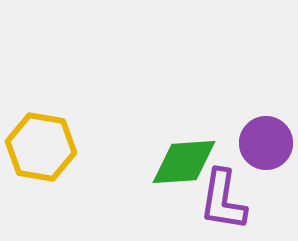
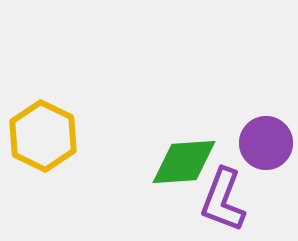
yellow hexagon: moved 2 px right, 11 px up; rotated 16 degrees clockwise
purple L-shape: rotated 12 degrees clockwise
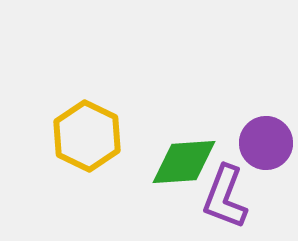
yellow hexagon: moved 44 px right
purple L-shape: moved 2 px right, 3 px up
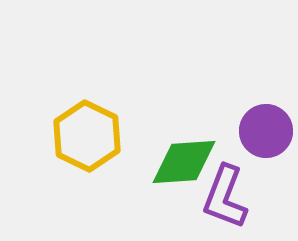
purple circle: moved 12 px up
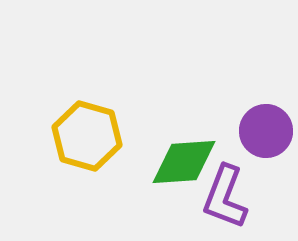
yellow hexagon: rotated 10 degrees counterclockwise
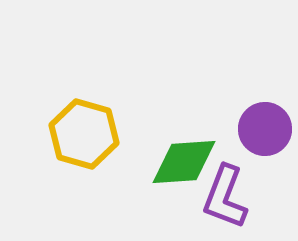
purple circle: moved 1 px left, 2 px up
yellow hexagon: moved 3 px left, 2 px up
